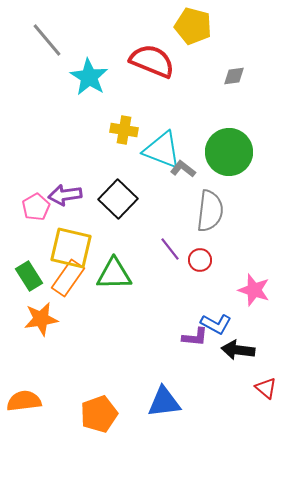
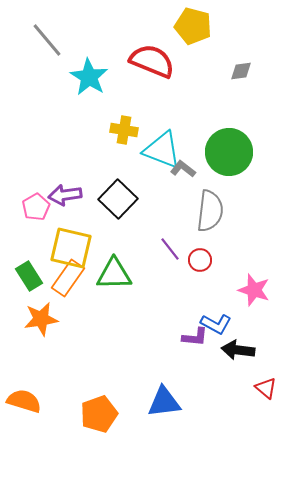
gray diamond: moved 7 px right, 5 px up
orange semicircle: rotated 24 degrees clockwise
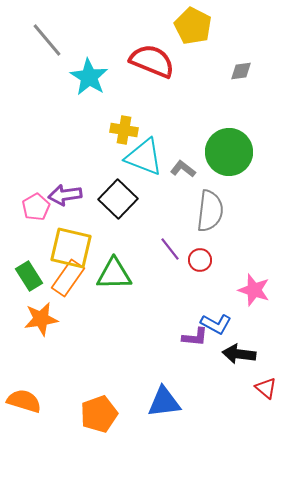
yellow pentagon: rotated 12 degrees clockwise
cyan triangle: moved 18 px left, 7 px down
black arrow: moved 1 px right, 4 px down
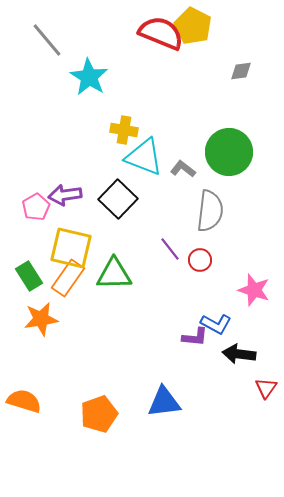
red semicircle: moved 9 px right, 28 px up
red triangle: rotated 25 degrees clockwise
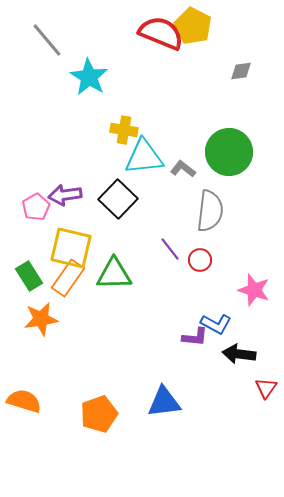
cyan triangle: rotated 27 degrees counterclockwise
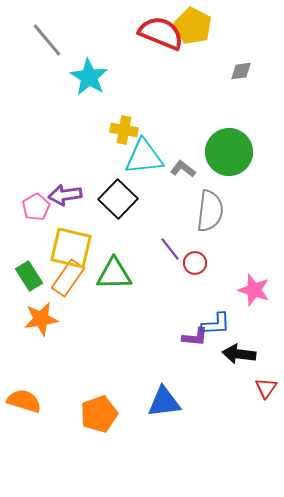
red circle: moved 5 px left, 3 px down
blue L-shape: rotated 32 degrees counterclockwise
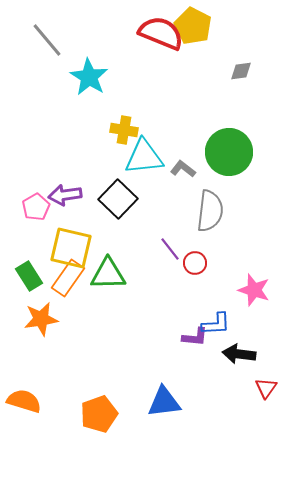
green triangle: moved 6 px left
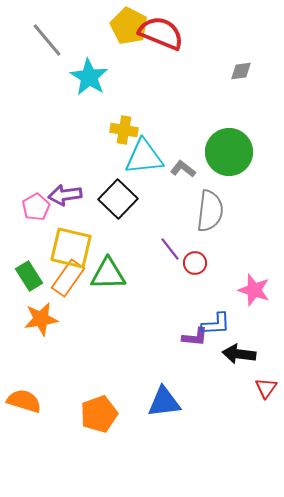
yellow pentagon: moved 64 px left
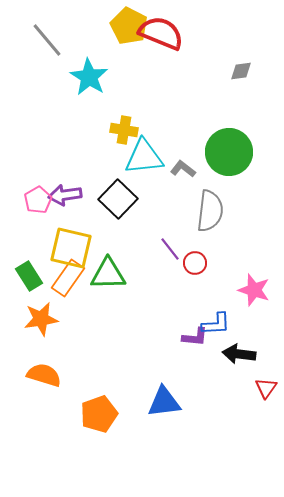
pink pentagon: moved 2 px right, 7 px up
orange semicircle: moved 20 px right, 26 px up
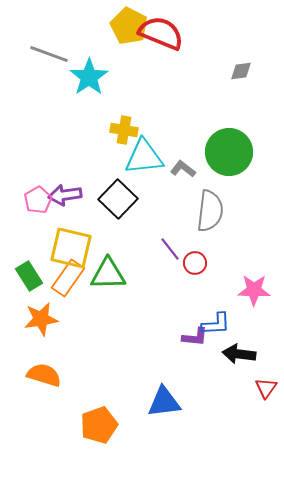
gray line: moved 2 px right, 14 px down; rotated 30 degrees counterclockwise
cyan star: rotated 6 degrees clockwise
pink star: rotated 16 degrees counterclockwise
orange pentagon: moved 11 px down
